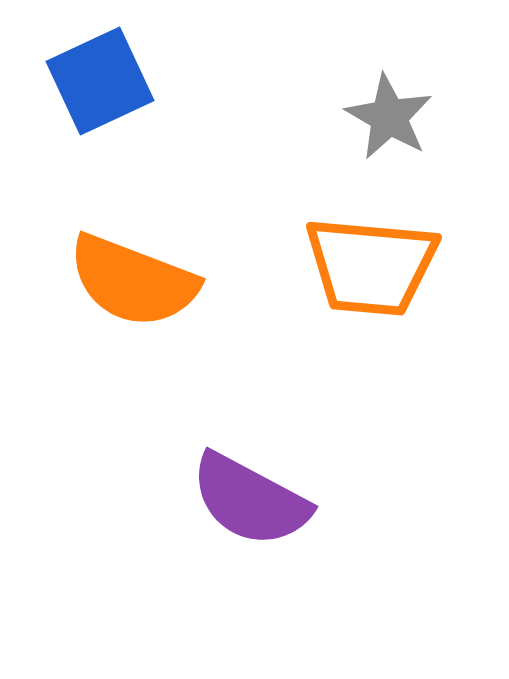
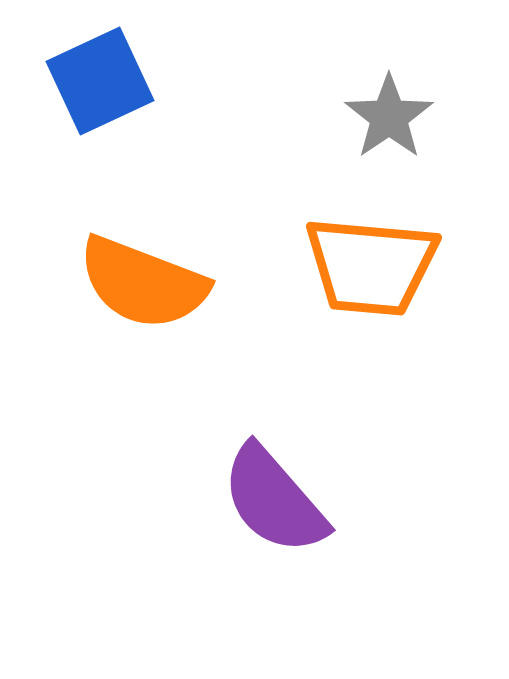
gray star: rotated 8 degrees clockwise
orange semicircle: moved 10 px right, 2 px down
purple semicircle: moved 24 px right; rotated 21 degrees clockwise
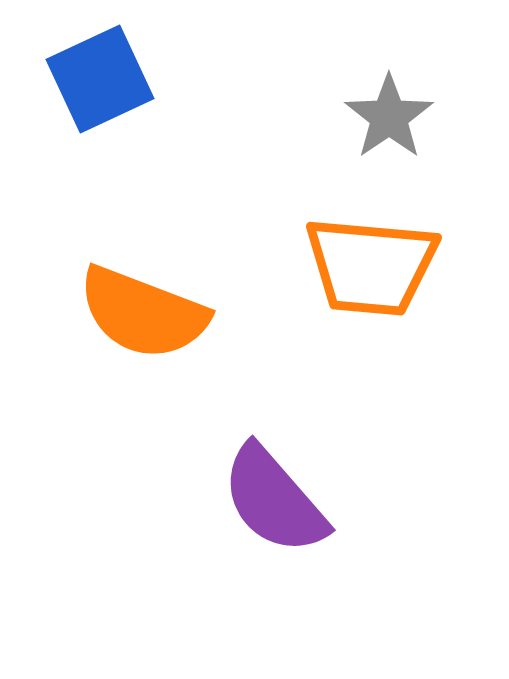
blue square: moved 2 px up
orange semicircle: moved 30 px down
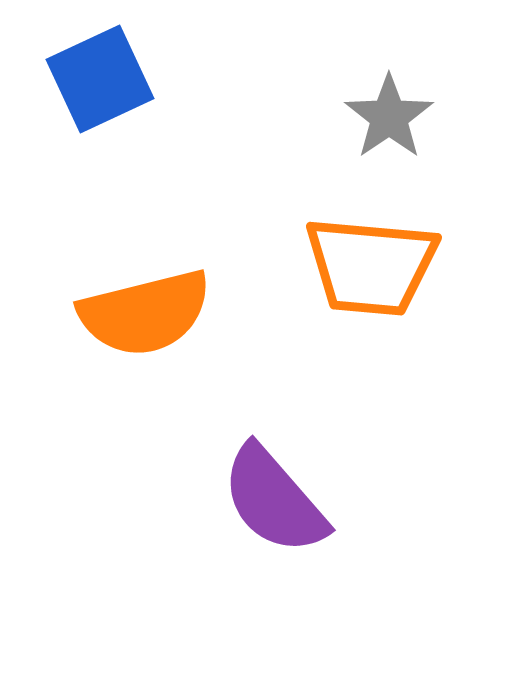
orange semicircle: moved 2 px right; rotated 35 degrees counterclockwise
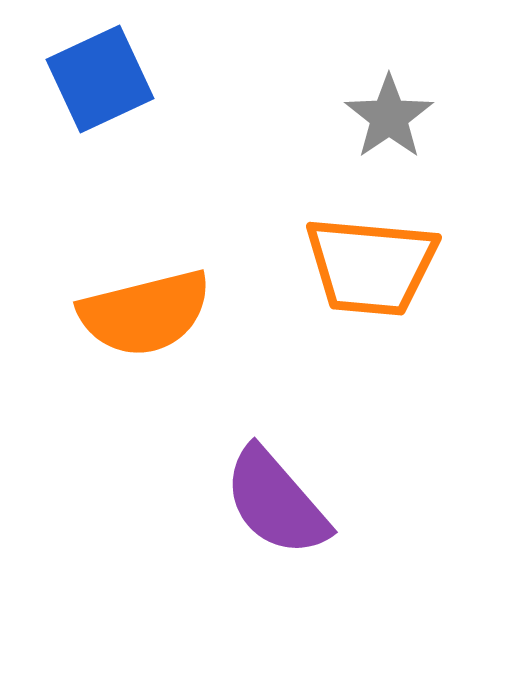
purple semicircle: moved 2 px right, 2 px down
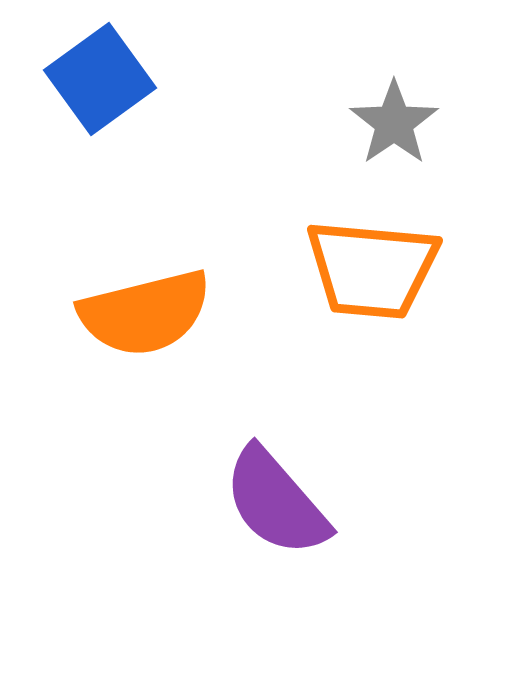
blue square: rotated 11 degrees counterclockwise
gray star: moved 5 px right, 6 px down
orange trapezoid: moved 1 px right, 3 px down
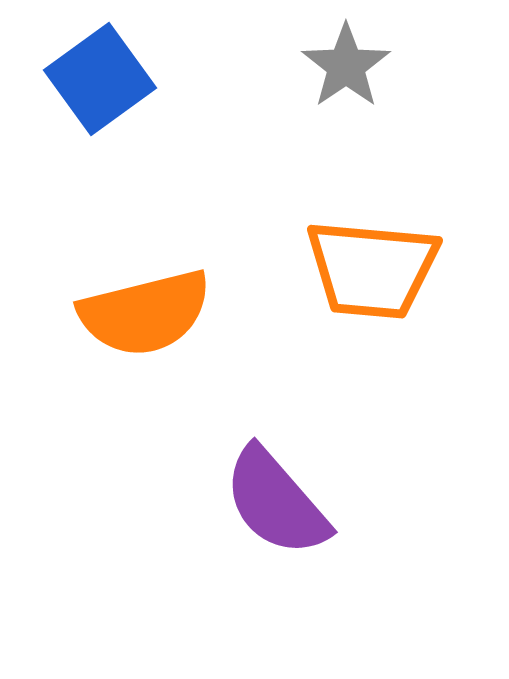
gray star: moved 48 px left, 57 px up
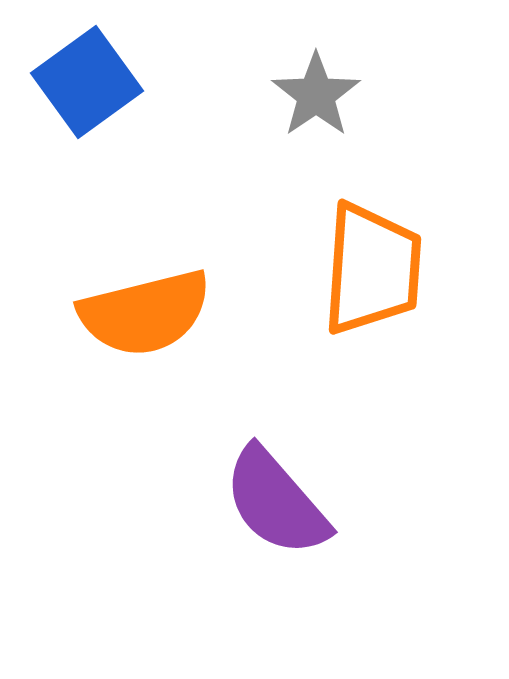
gray star: moved 30 px left, 29 px down
blue square: moved 13 px left, 3 px down
orange trapezoid: rotated 91 degrees counterclockwise
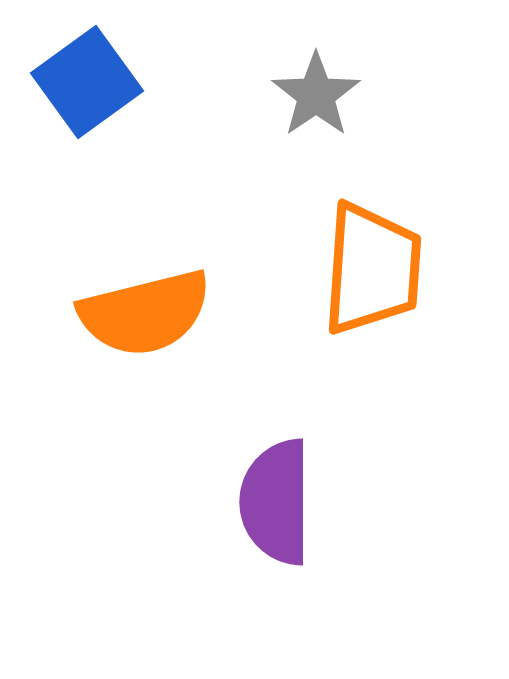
purple semicircle: rotated 41 degrees clockwise
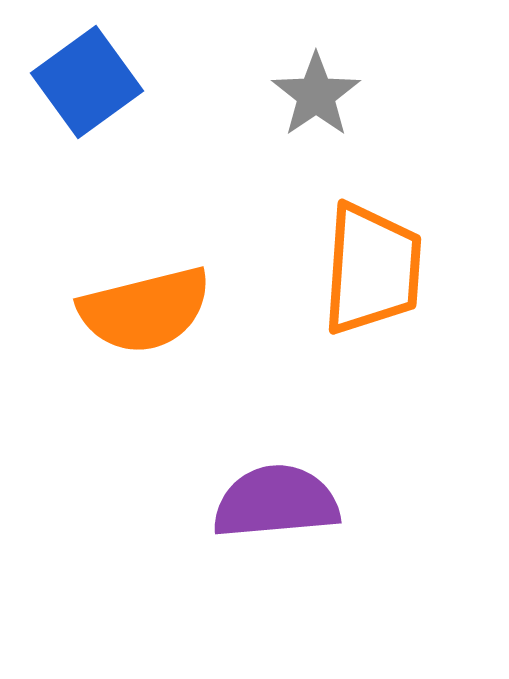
orange semicircle: moved 3 px up
purple semicircle: rotated 85 degrees clockwise
